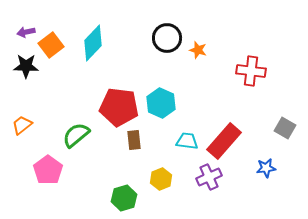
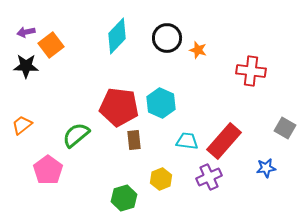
cyan diamond: moved 24 px right, 7 px up
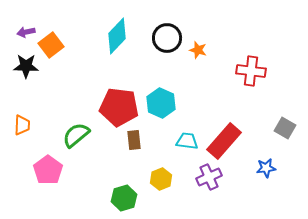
orange trapezoid: rotated 130 degrees clockwise
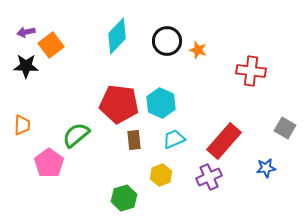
black circle: moved 3 px down
red pentagon: moved 3 px up
cyan trapezoid: moved 13 px left, 2 px up; rotated 30 degrees counterclockwise
pink pentagon: moved 1 px right, 7 px up
yellow hexagon: moved 4 px up
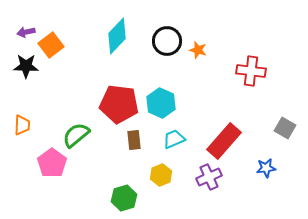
pink pentagon: moved 3 px right
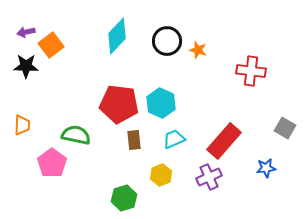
green semicircle: rotated 52 degrees clockwise
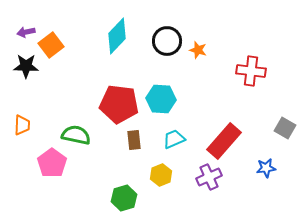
cyan hexagon: moved 4 px up; rotated 20 degrees counterclockwise
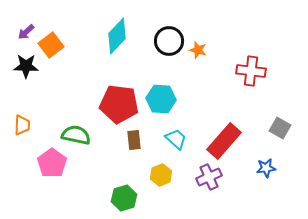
purple arrow: rotated 30 degrees counterclockwise
black circle: moved 2 px right
gray square: moved 5 px left
cyan trapezoid: moved 2 px right; rotated 65 degrees clockwise
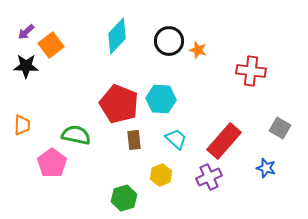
red pentagon: rotated 15 degrees clockwise
blue star: rotated 24 degrees clockwise
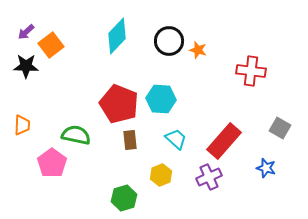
brown rectangle: moved 4 px left
